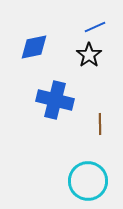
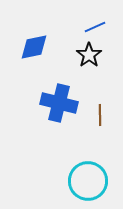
blue cross: moved 4 px right, 3 px down
brown line: moved 9 px up
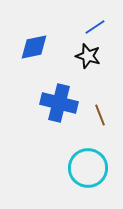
blue line: rotated 10 degrees counterclockwise
black star: moved 1 px left, 1 px down; rotated 20 degrees counterclockwise
brown line: rotated 20 degrees counterclockwise
cyan circle: moved 13 px up
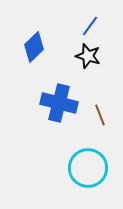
blue line: moved 5 px left, 1 px up; rotated 20 degrees counterclockwise
blue diamond: rotated 32 degrees counterclockwise
